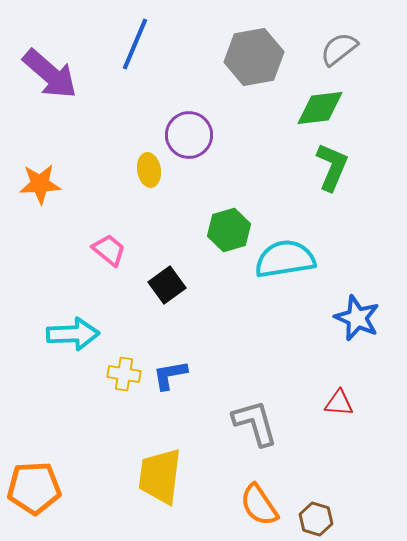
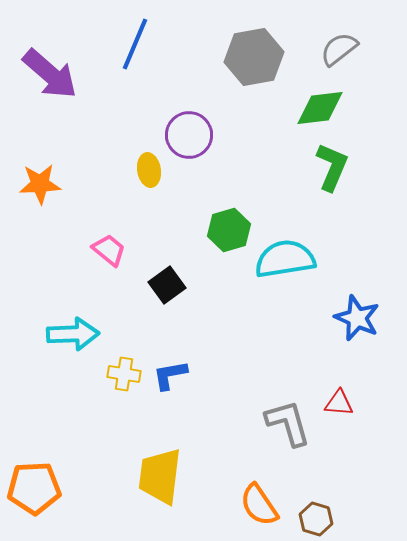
gray L-shape: moved 33 px right
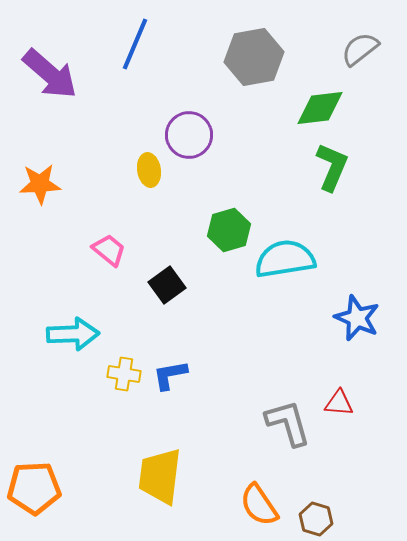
gray semicircle: moved 21 px right
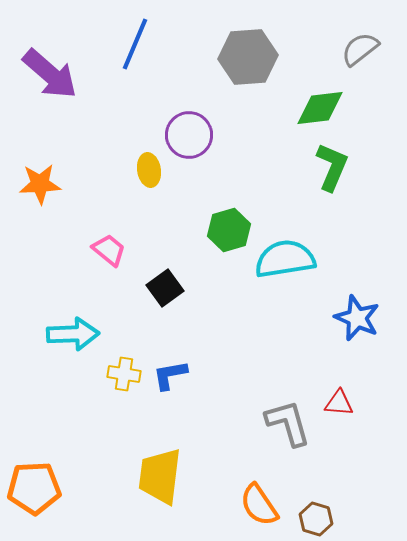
gray hexagon: moved 6 px left; rotated 6 degrees clockwise
black square: moved 2 px left, 3 px down
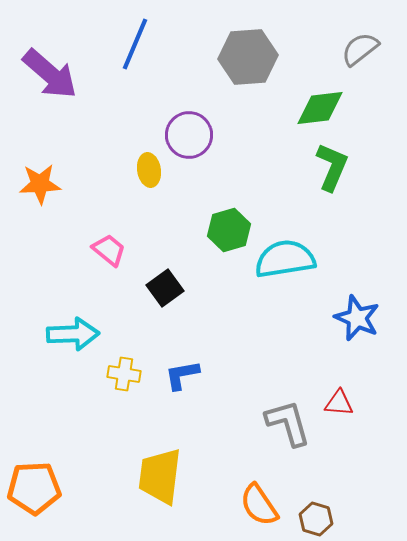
blue L-shape: moved 12 px right
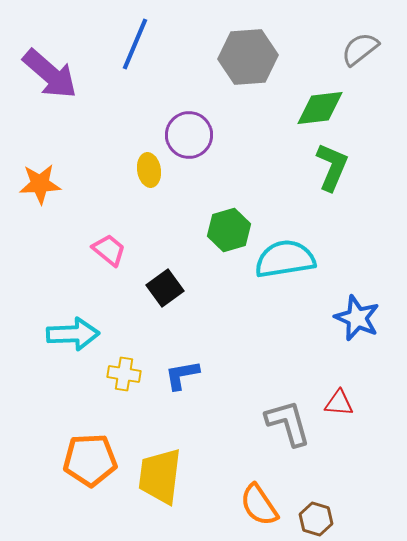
orange pentagon: moved 56 px right, 28 px up
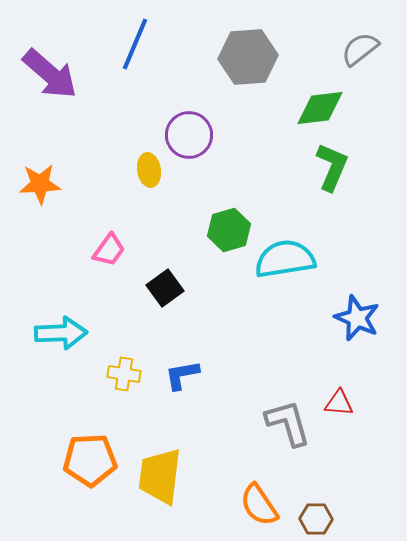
pink trapezoid: rotated 87 degrees clockwise
cyan arrow: moved 12 px left, 1 px up
brown hexagon: rotated 16 degrees counterclockwise
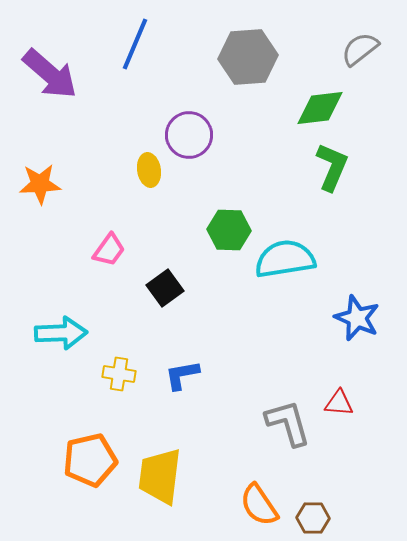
green hexagon: rotated 18 degrees clockwise
yellow cross: moved 5 px left
orange pentagon: rotated 10 degrees counterclockwise
brown hexagon: moved 3 px left, 1 px up
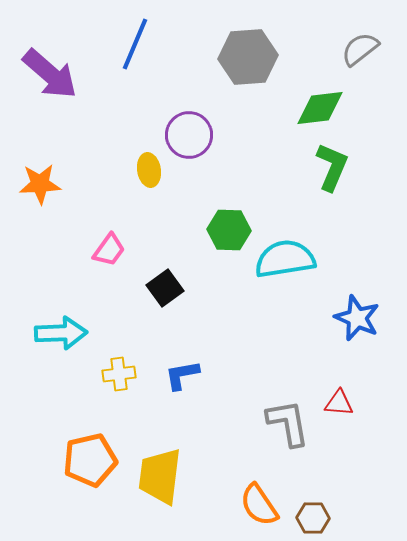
yellow cross: rotated 16 degrees counterclockwise
gray L-shape: rotated 6 degrees clockwise
